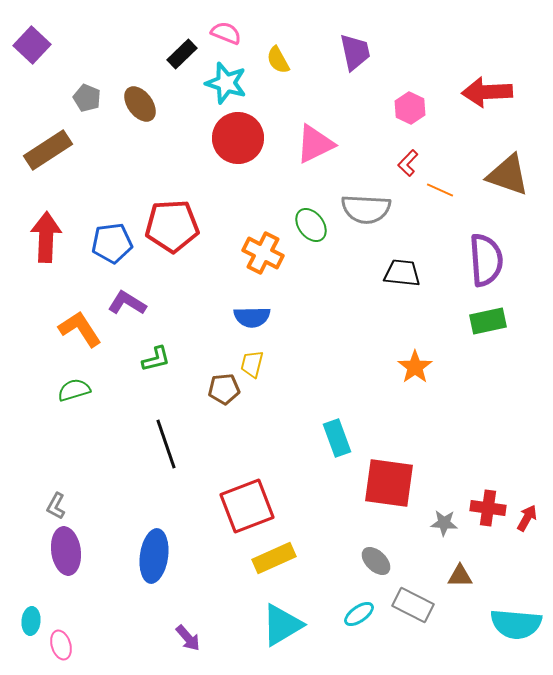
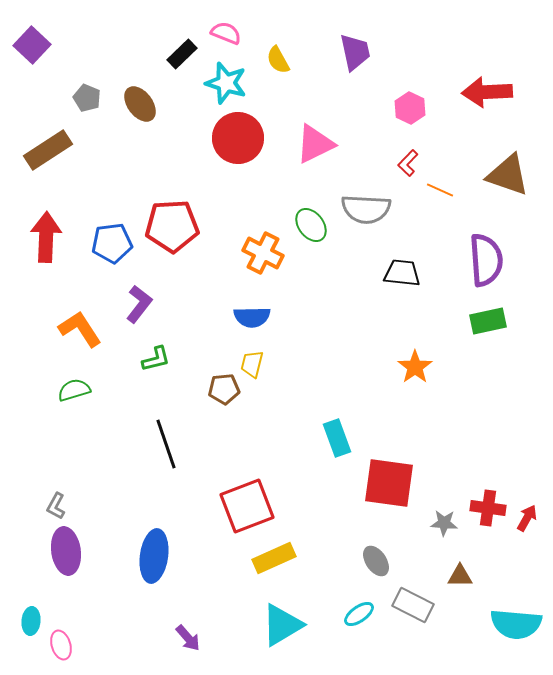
purple L-shape at (127, 303): moved 12 px right, 1 px down; rotated 96 degrees clockwise
gray ellipse at (376, 561): rotated 12 degrees clockwise
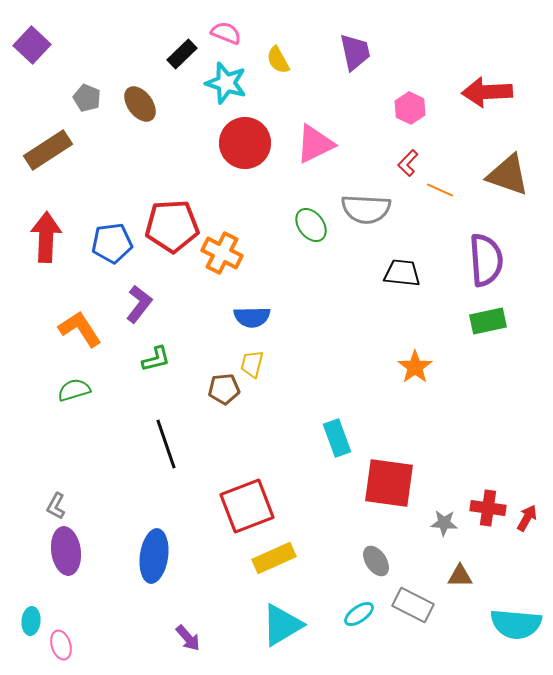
red circle at (238, 138): moved 7 px right, 5 px down
orange cross at (263, 253): moved 41 px left
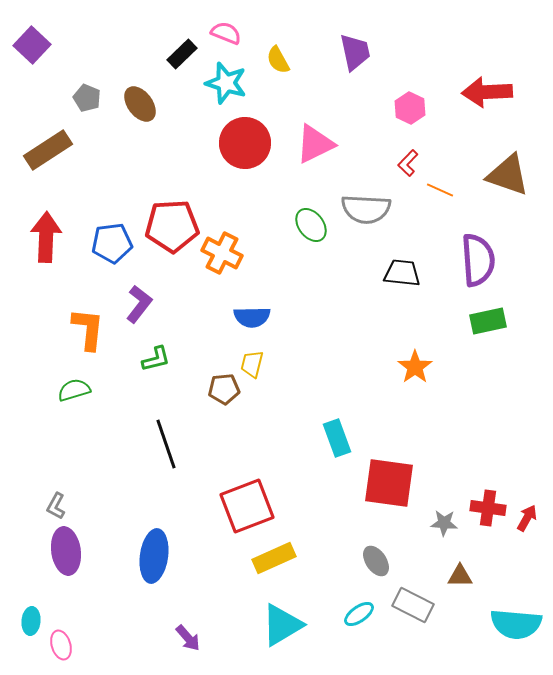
purple semicircle at (486, 260): moved 8 px left
orange L-shape at (80, 329): moved 8 px right; rotated 39 degrees clockwise
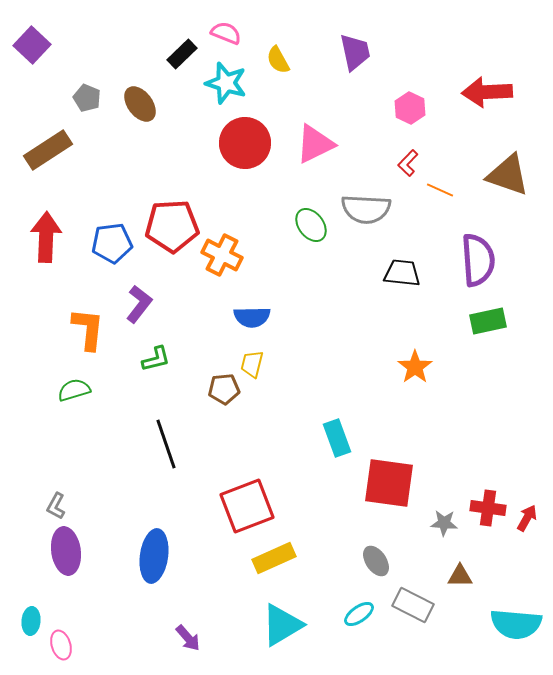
orange cross at (222, 253): moved 2 px down
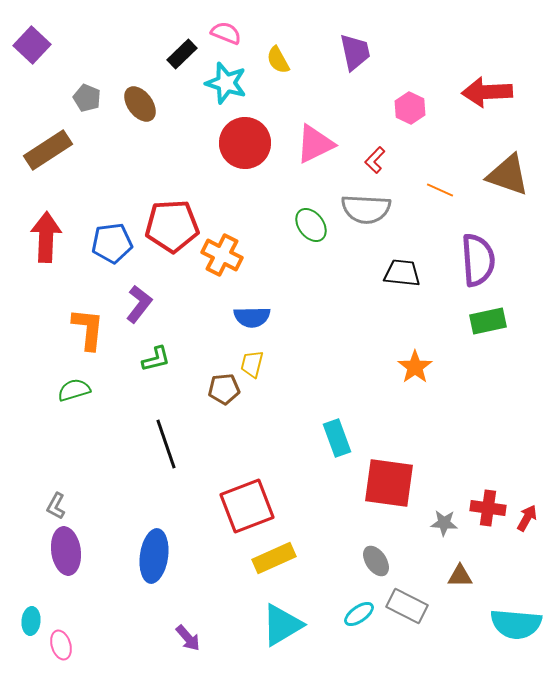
red L-shape at (408, 163): moved 33 px left, 3 px up
gray rectangle at (413, 605): moved 6 px left, 1 px down
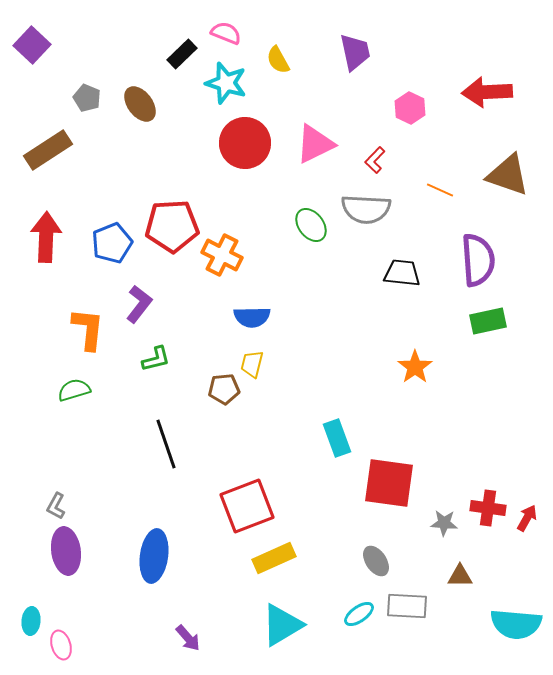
blue pentagon at (112, 243): rotated 15 degrees counterclockwise
gray rectangle at (407, 606): rotated 24 degrees counterclockwise
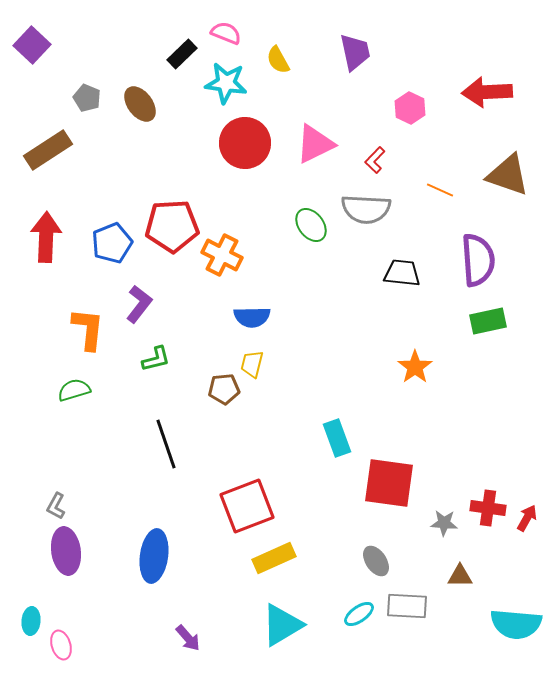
cyan star at (226, 83): rotated 9 degrees counterclockwise
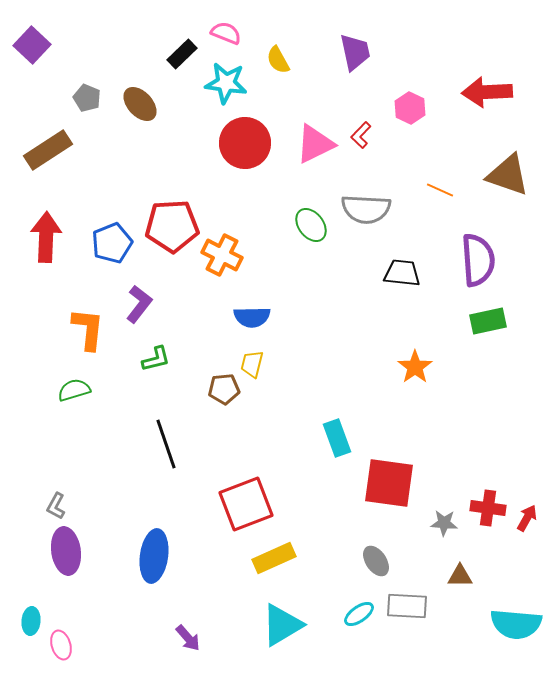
brown ellipse at (140, 104): rotated 6 degrees counterclockwise
red L-shape at (375, 160): moved 14 px left, 25 px up
red square at (247, 506): moved 1 px left, 2 px up
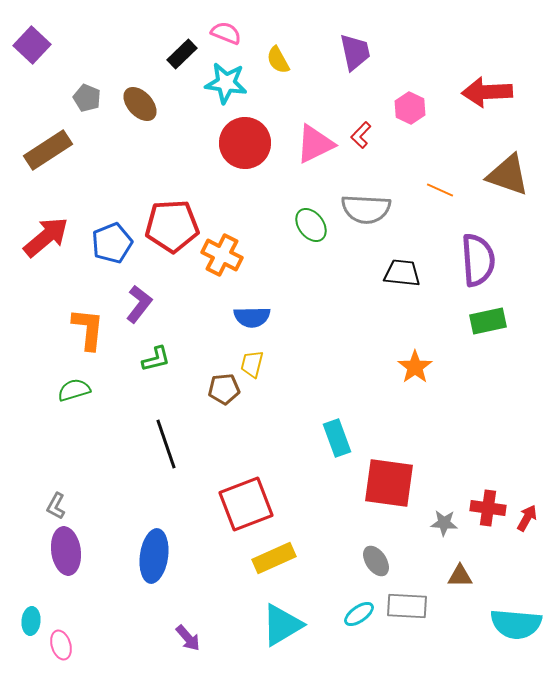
red arrow at (46, 237): rotated 48 degrees clockwise
